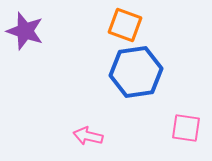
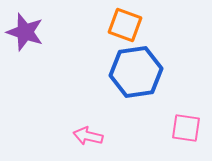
purple star: moved 1 px down
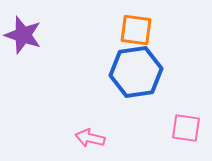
orange square: moved 11 px right, 5 px down; rotated 12 degrees counterclockwise
purple star: moved 2 px left, 3 px down
pink arrow: moved 2 px right, 2 px down
